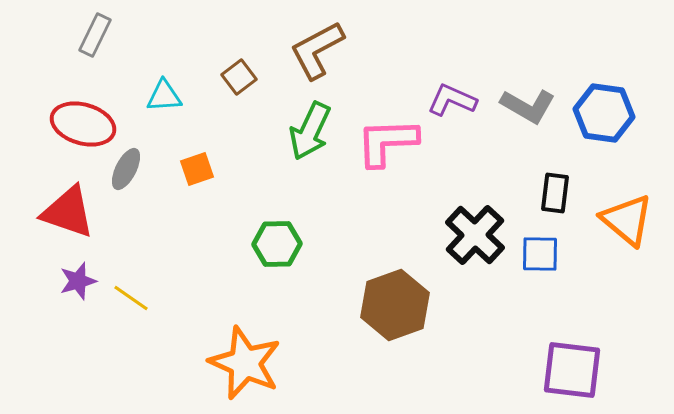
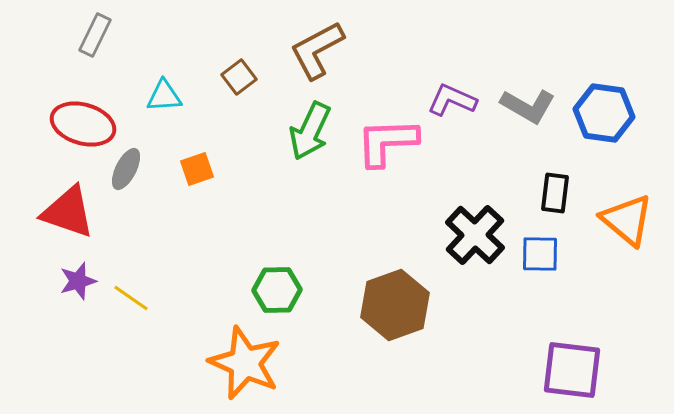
green hexagon: moved 46 px down
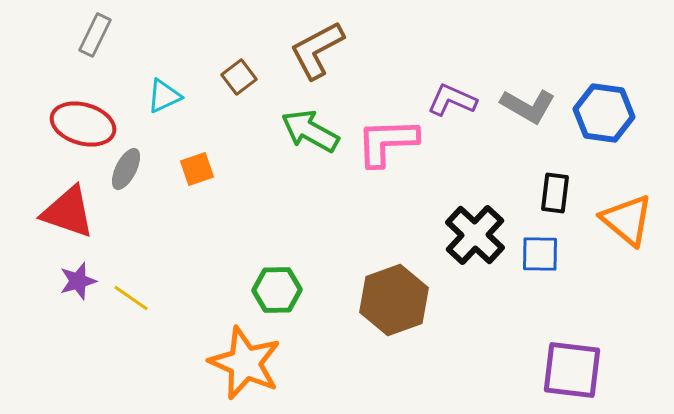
cyan triangle: rotated 21 degrees counterclockwise
green arrow: rotated 94 degrees clockwise
brown hexagon: moved 1 px left, 5 px up
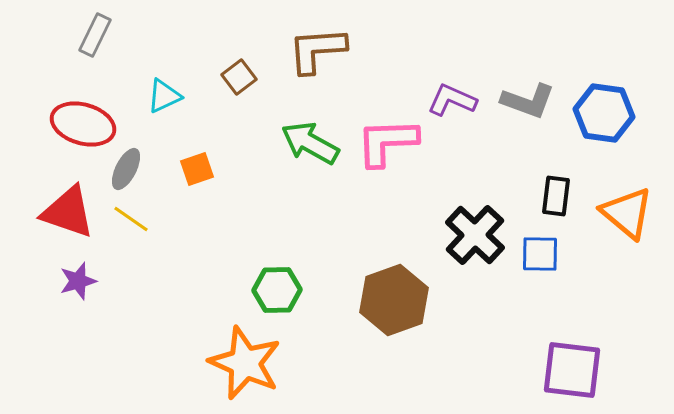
brown L-shape: rotated 24 degrees clockwise
gray L-shape: moved 5 px up; rotated 10 degrees counterclockwise
green arrow: moved 12 px down
black rectangle: moved 1 px right, 3 px down
orange triangle: moved 7 px up
yellow line: moved 79 px up
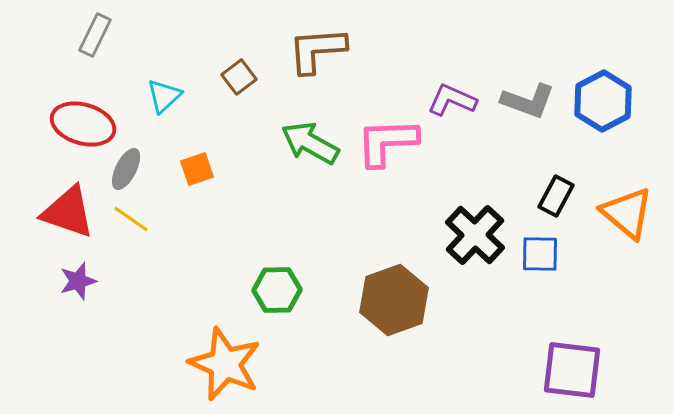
cyan triangle: rotated 18 degrees counterclockwise
blue hexagon: moved 1 px left, 12 px up; rotated 24 degrees clockwise
black rectangle: rotated 21 degrees clockwise
orange star: moved 20 px left, 1 px down
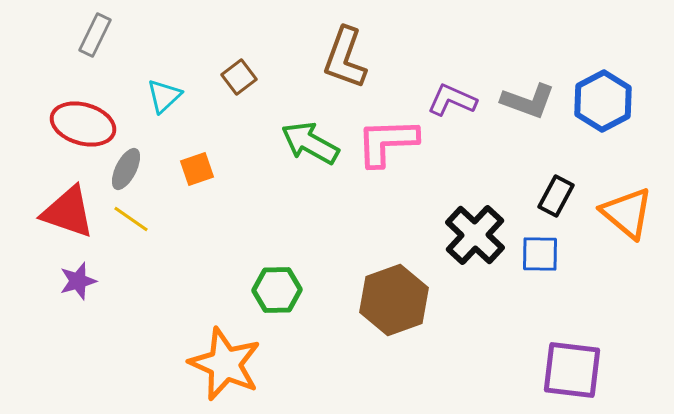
brown L-shape: moved 28 px right, 8 px down; rotated 66 degrees counterclockwise
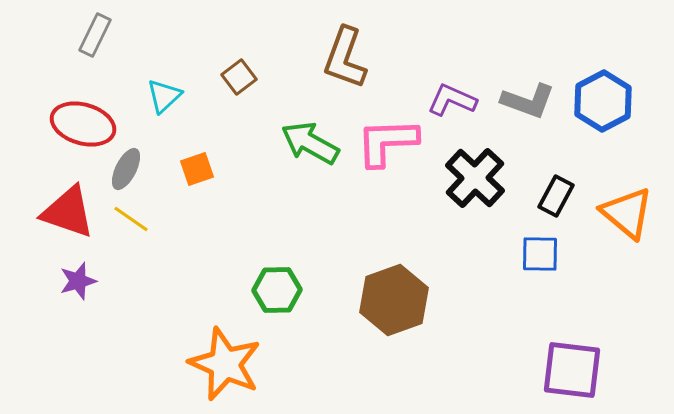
black cross: moved 57 px up
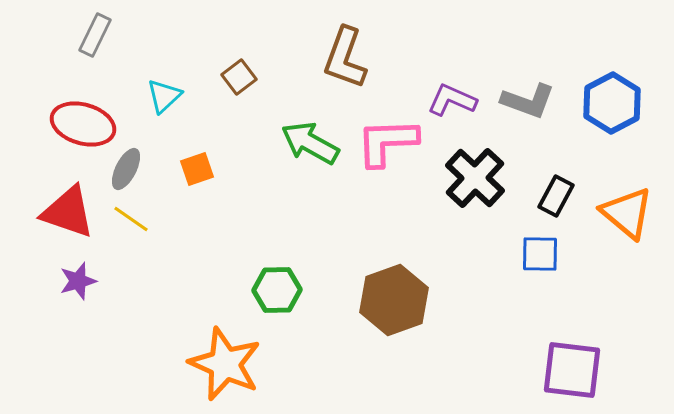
blue hexagon: moved 9 px right, 2 px down
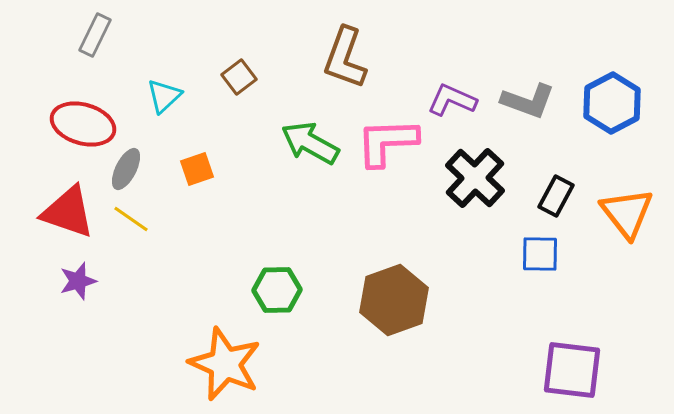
orange triangle: rotated 12 degrees clockwise
